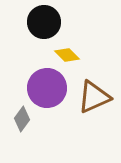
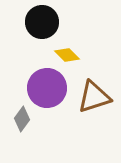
black circle: moved 2 px left
brown triangle: rotated 6 degrees clockwise
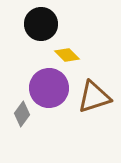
black circle: moved 1 px left, 2 px down
purple circle: moved 2 px right
gray diamond: moved 5 px up
